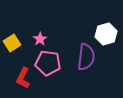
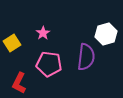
pink star: moved 3 px right, 6 px up
pink pentagon: moved 1 px right, 1 px down
red L-shape: moved 4 px left, 5 px down
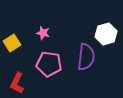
pink star: rotated 24 degrees counterclockwise
red L-shape: moved 2 px left
